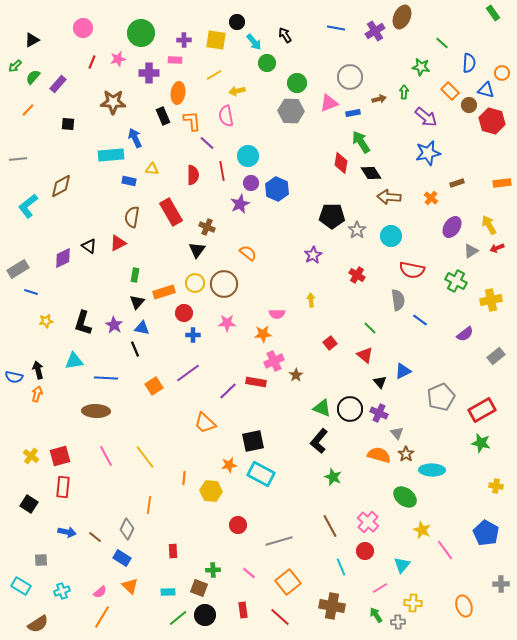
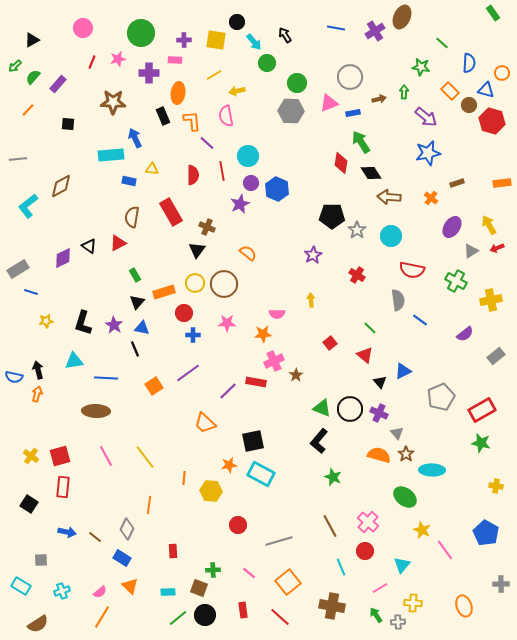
green rectangle at (135, 275): rotated 40 degrees counterclockwise
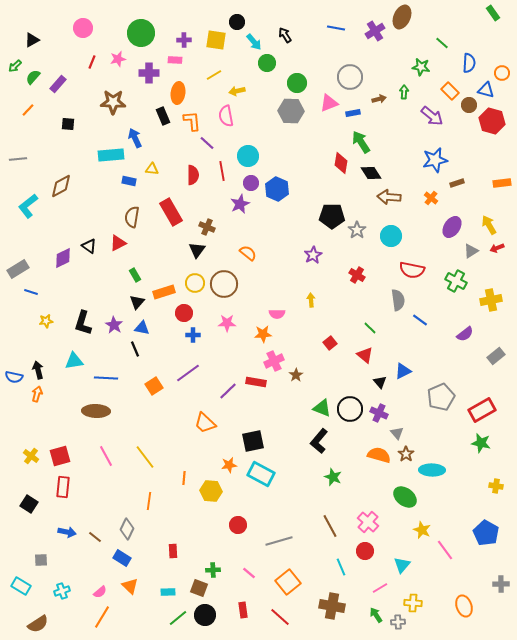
purple arrow at (426, 117): moved 6 px right, 1 px up
blue star at (428, 153): moved 7 px right, 7 px down
orange line at (149, 505): moved 4 px up
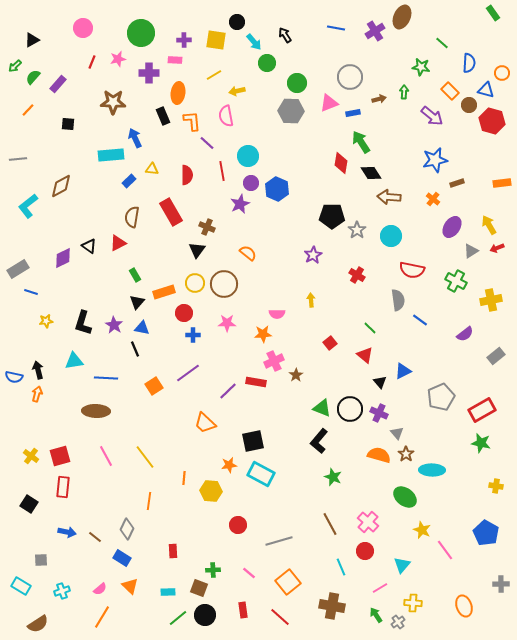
red semicircle at (193, 175): moved 6 px left
blue rectangle at (129, 181): rotated 56 degrees counterclockwise
orange cross at (431, 198): moved 2 px right, 1 px down
brown line at (330, 526): moved 2 px up
pink semicircle at (100, 592): moved 3 px up
gray cross at (398, 622): rotated 32 degrees counterclockwise
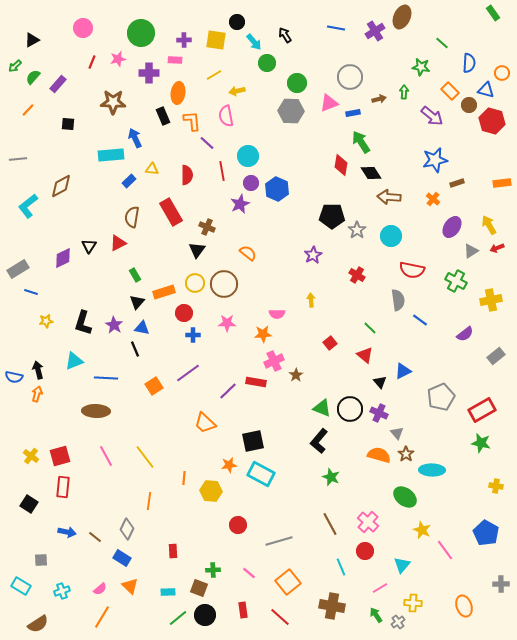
red diamond at (341, 163): moved 2 px down
black triangle at (89, 246): rotated 28 degrees clockwise
cyan triangle at (74, 361): rotated 12 degrees counterclockwise
green star at (333, 477): moved 2 px left
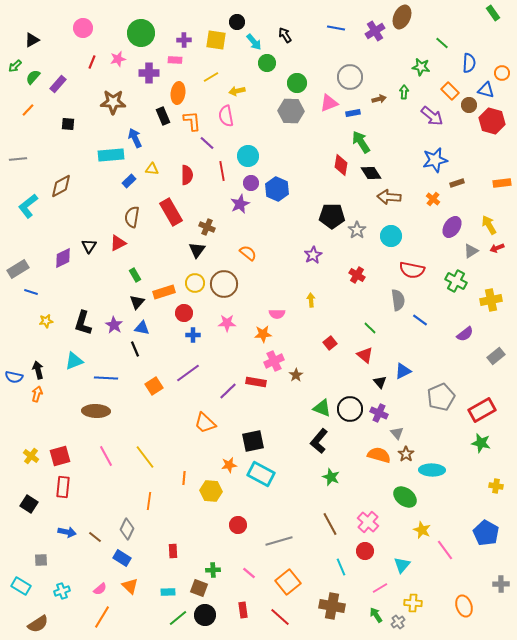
yellow line at (214, 75): moved 3 px left, 2 px down
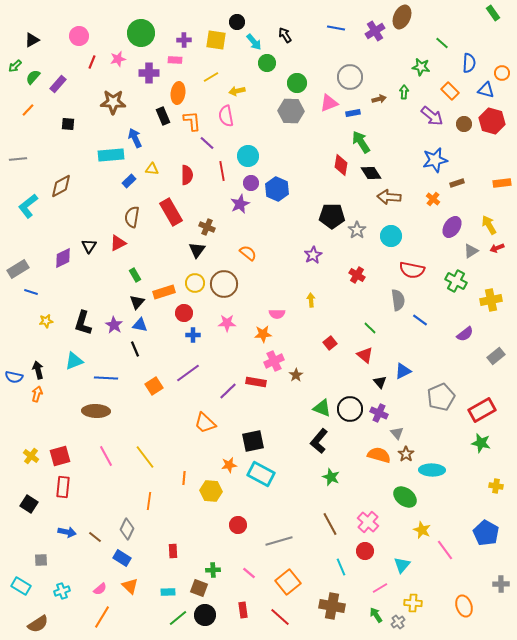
pink circle at (83, 28): moved 4 px left, 8 px down
brown circle at (469, 105): moved 5 px left, 19 px down
blue triangle at (142, 328): moved 2 px left, 3 px up
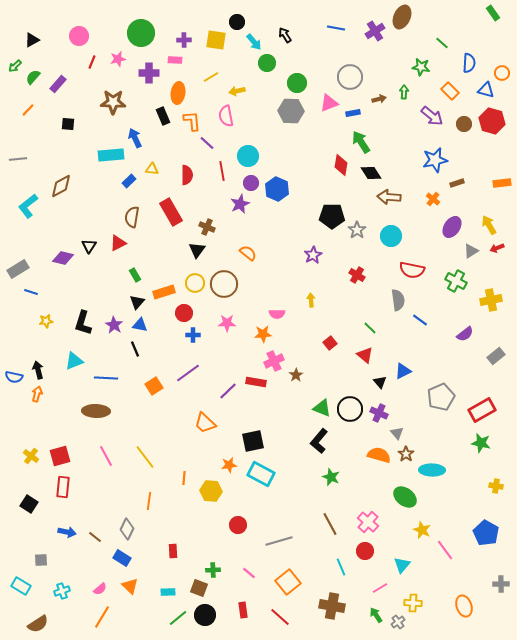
purple diamond at (63, 258): rotated 40 degrees clockwise
